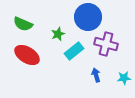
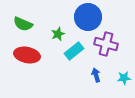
red ellipse: rotated 20 degrees counterclockwise
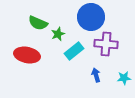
blue circle: moved 3 px right
green semicircle: moved 15 px right, 1 px up
purple cross: rotated 10 degrees counterclockwise
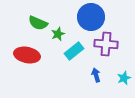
cyan star: rotated 16 degrees counterclockwise
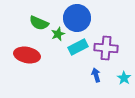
blue circle: moved 14 px left, 1 px down
green semicircle: moved 1 px right
purple cross: moved 4 px down
cyan rectangle: moved 4 px right, 4 px up; rotated 12 degrees clockwise
cyan star: rotated 16 degrees counterclockwise
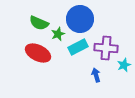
blue circle: moved 3 px right, 1 px down
red ellipse: moved 11 px right, 2 px up; rotated 15 degrees clockwise
cyan star: moved 13 px up; rotated 16 degrees clockwise
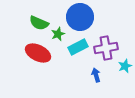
blue circle: moved 2 px up
purple cross: rotated 15 degrees counterclockwise
cyan star: moved 1 px right, 1 px down
